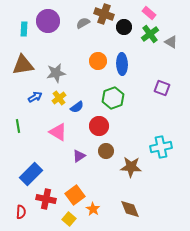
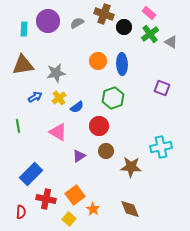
gray semicircle: moved 6 px left
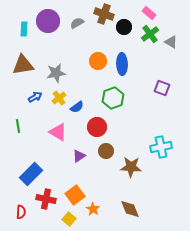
red circle: moved 2 px left, 1 px down
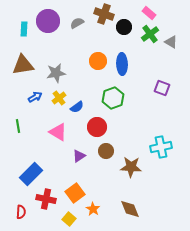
orange square: moved 2 px up
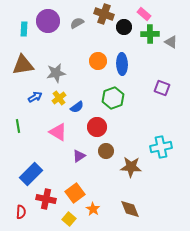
pink rectangle: moved 5 px left, 1 px down
green cross: rotated 36 degrees clockwise
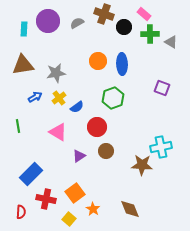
brown star: moved 11 px right, 2 px up
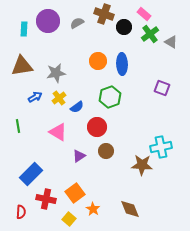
green cross: rotated 36 degrees counterclockwise
brown triangle: moved 1 px left, 1 px down
green hexagon: moved 3 px left, 1 px up
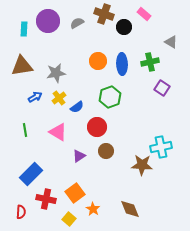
green cross: moved 28 px down; rotated 24 degrees clockwise
purple square: rotated 14 degrees clockwise
green line: moved 7 px right, 4 px down
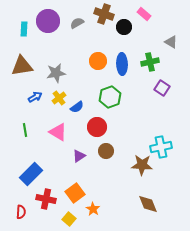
brown diamond: moved 18 px right, 5 px up
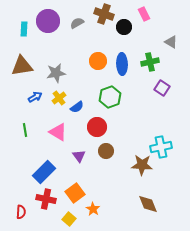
pink rectangle: rotated 24 degrees clockwise
purple triangle: rotated 32 degrees counterclockwise
blue rectangle: moved 13 px right, 2 px up
